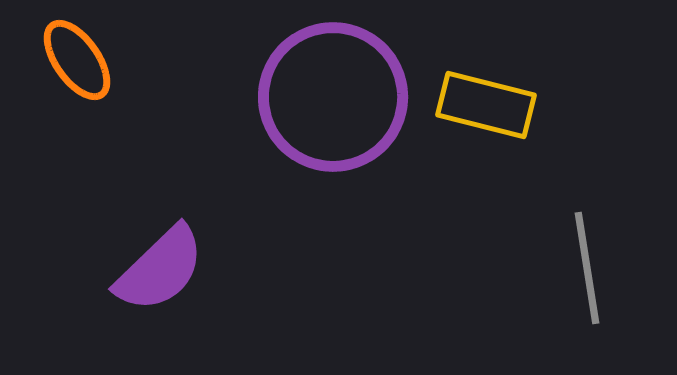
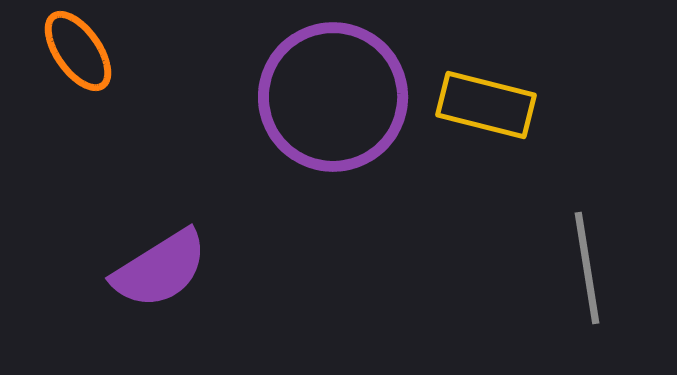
orange ellipse: moved 1 px right, 9 px up
purple semicircle: rotated 12 degrees clockwise
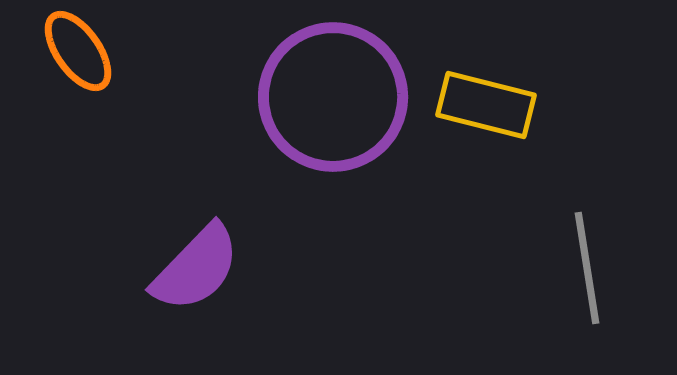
purple semicircle: moved 36 px right, 1 px up; rotated 14 degrees counterclockwise
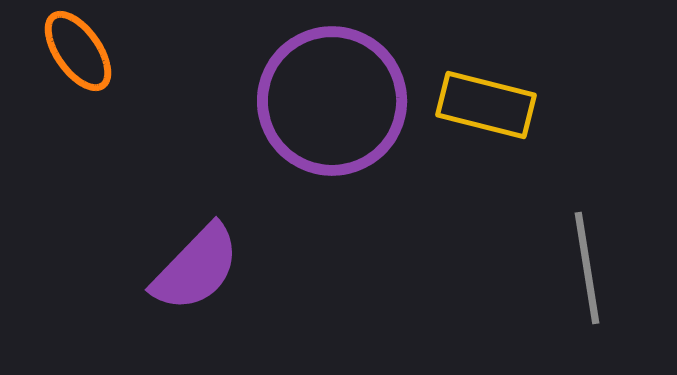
purple circle: moved 1 px left, 4 px down
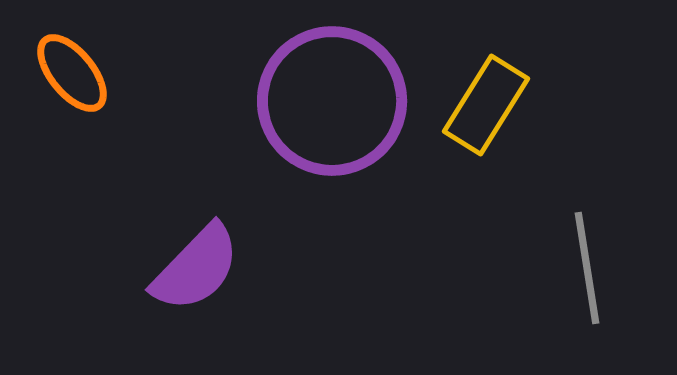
orange ellipse: moved 6 px left, 22 px down; rotated 4 degrees counterclockwise
yellow rectangle: rotated 72 degrees counterclockwise
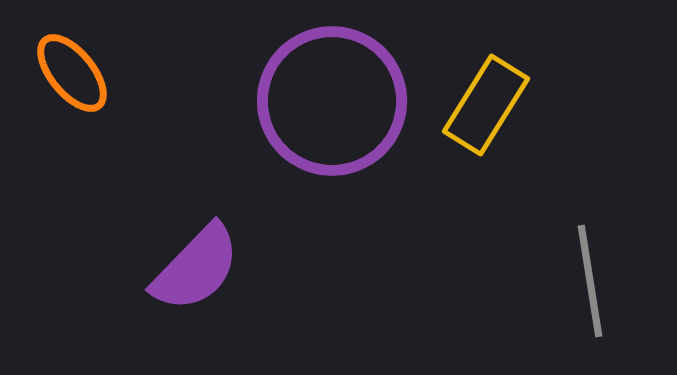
gray line: moved 3 px right, 13 px down
